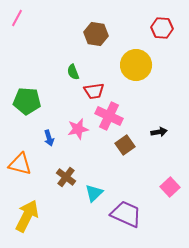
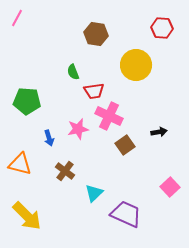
brown cross: moved 1 px left, 6 px up
yellow arrow: rotated 108 degrees clockwise
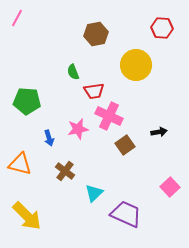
brown hexagon: rotated 20 degrees counterclockwise
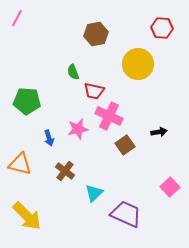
yellow circle: moved 2 px right, 1 px up
red trapezoid: rotated 20 degrees clockwise
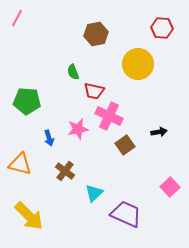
yellow arrow: moved 2 px right
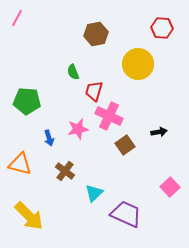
red trapezoid: rotated 95 degrees clockwise
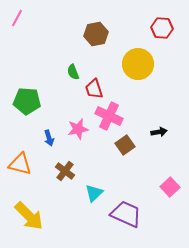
red trapezoid: moved 2 px up; rotated 35 degrees counterclockwise
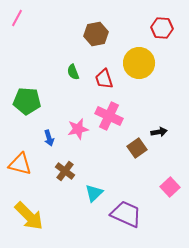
yellow circle: moved 1 px right, 1 px up
red trapezoid: moved 10 px right, 10 px up
brown square: moved 12 px right, 3 px down
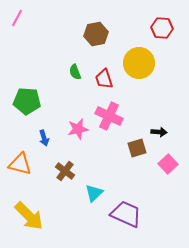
green semicircle: moved 2 px right
black arrow: rotated 14 degrees clockwise
blue arrow: moved 5 px left
brown square: rotated 18 degrees clockwise
pink square: moved 2 px left, 23 px up
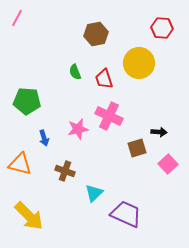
brown cross: rotated 18 degrees counterclockwise
